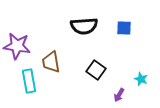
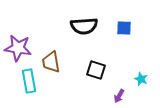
purple star: moved 1 px right, 2 px down
black square: rotated 18 degrees counterclockwise
purple arrow: moved 1 px down
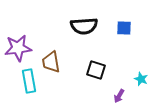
purple star: rotated 16 degrees counterclockwise
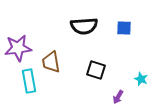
purple arrow: moved 1 px left, 1 px down
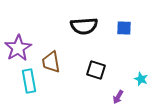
purple star: rotated 24 degrees counterclockwise
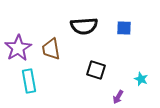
brown trapezoid: moved 13 px up
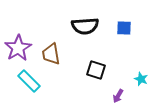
black semicircle: moved 1 px right
brown trapezoid: moved 5 px down
cyan rectangle: rotated 35 degrees counterclockwise
purple arrow: moved 1 px up
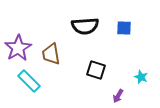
cyan star: moved 2 px up
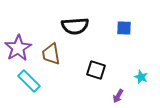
black semicircle: moved 10 px left
